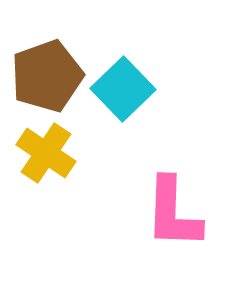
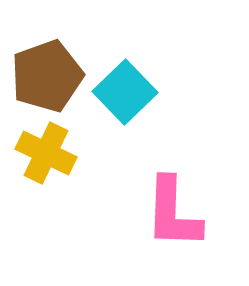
cyan square: moved 2 px right, 3 px down
yellow cross: rotated 8 degrees counterclockwise
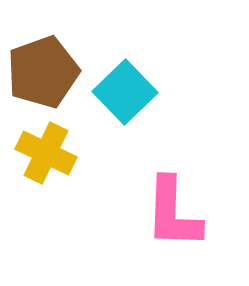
brown pentagon: moved 4 px left, 4 px up
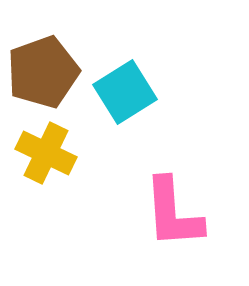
cyan square: rotated 12 degrees clockwise
pink L-shape: rotated 6 degrees counterclockwise
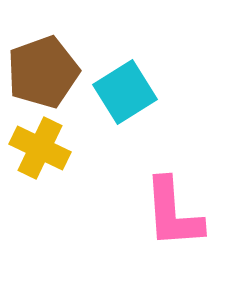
yellow cross: moved 6 px left, 5 px up
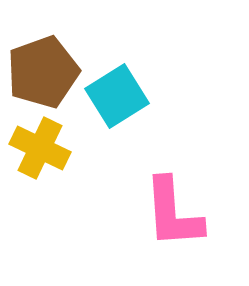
cyan square: moved 8 px left, 4 px down
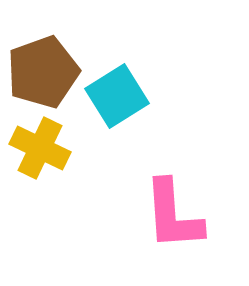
pink L-shape: moved 2 px down
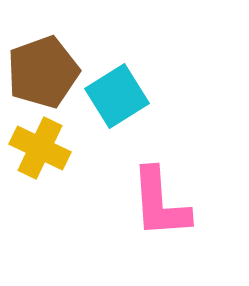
pink L-shape: moved 13 px left, 12 px up
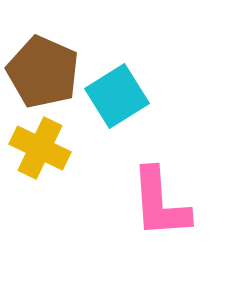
brown pentagon: rotated 28 degrees counterclockwise
